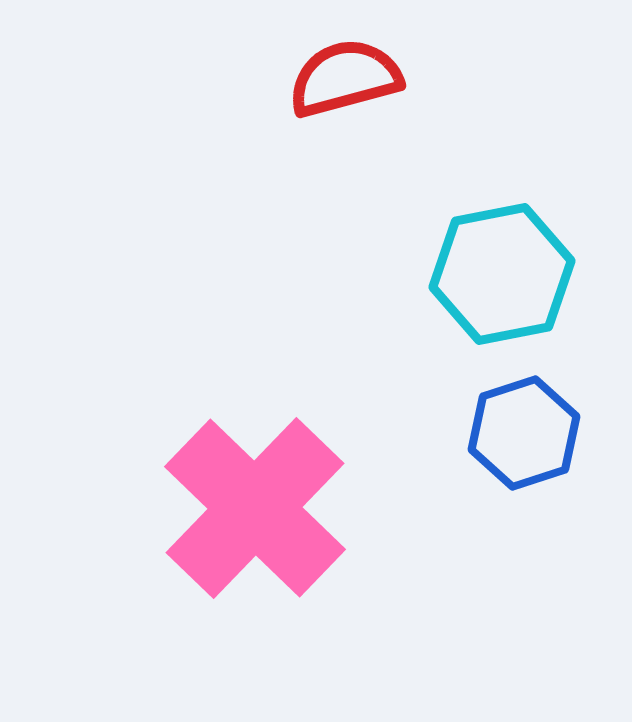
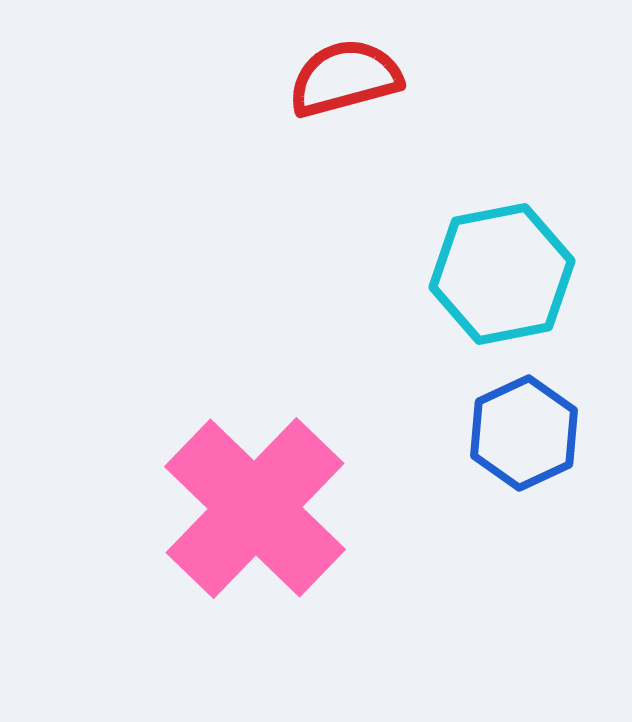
blue hexagon: rotated 7 degrees counterclockwise
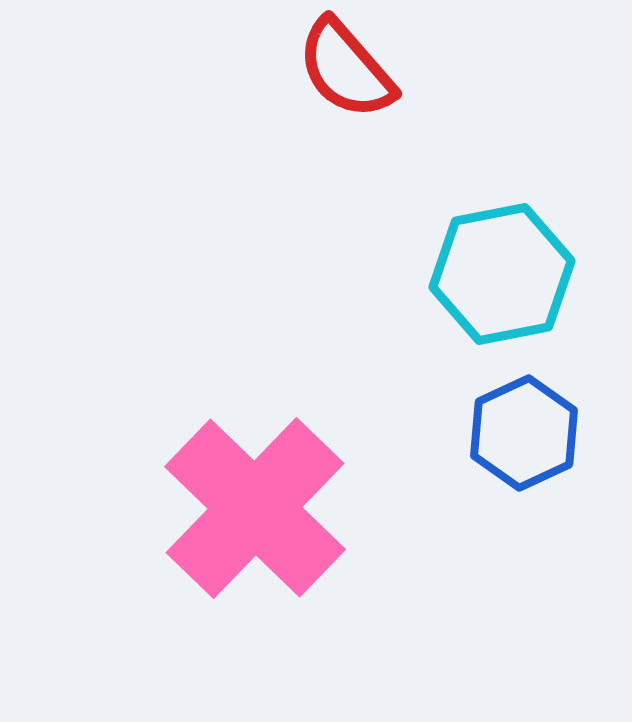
red semicircle: moved 1 px right, 9 px up; rotated 116 degrees counterclockwise
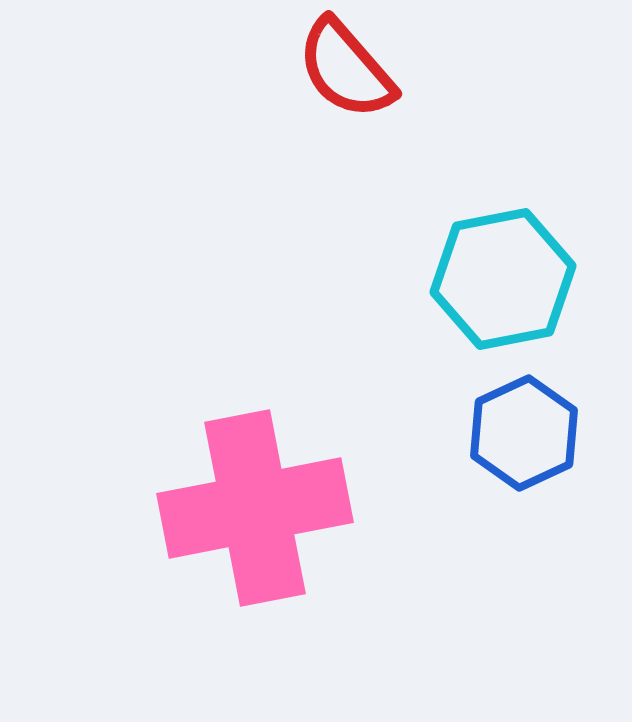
cyan hexagon: moved 1 px right, 5 px down
pink cross: rotated 35 degrees clockwise
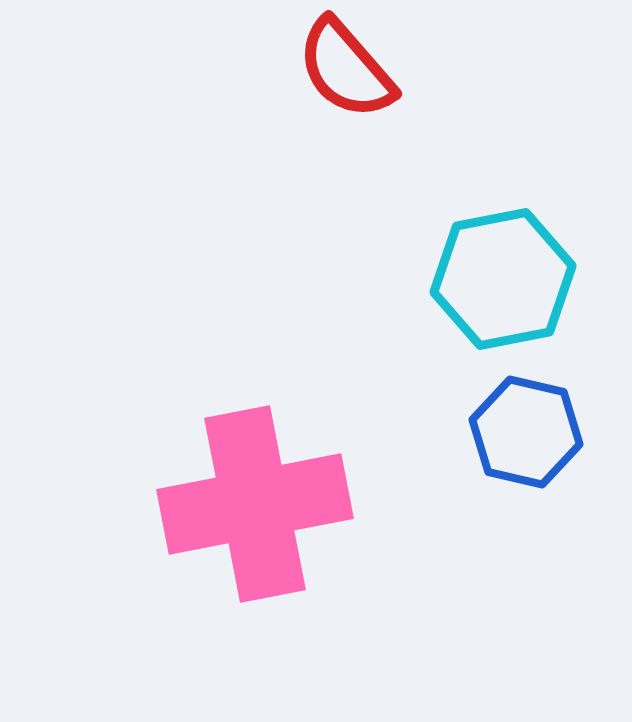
blue hexagon: moved 2 px right, 1 px up; rotated 22 degrees counterclockwise
pink cross: moved 4 px up
